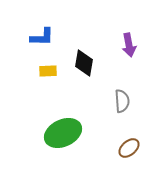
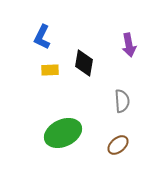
blue L-shape: rotated 115 degrees clockwise
yellow rectangle: moved 2 px right, 1 px up
brown ellipse: moved 11 px left, 3 px up
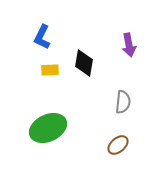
gray semicircle: moved 1 px right, 1 px down; rotated 10 degrees clockwise
green ellipse: moved 15 px left, 5 px up
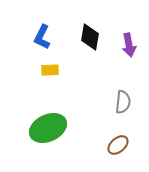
black diamond: moved 6 px right, 26 px up
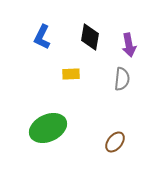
yellow rectangle: moved 21 px right, 4 px down
gray semicircle: moved 1 px left, 23 px up
brown ellipse: moved 3 px left, 3 px up; rotated 10 degrees counterclockwise
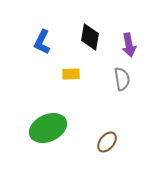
blue L-shape: moved 5 px down
gray semicircle: rotated 15 degrees counterclockwise
brown ellipse: moved 8 px left
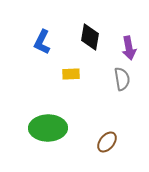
purple arrow: moved 3 px down
green ellipse: rotated 24 degrees clockwise
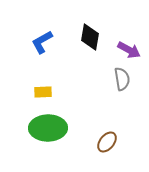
blue L-shape: rotated 35 degrees clockwise
purple arrow: moved 2 px down; rotated 50 degrees counterclockwise
yellow rectangle: moved 28 px left, 18 px down
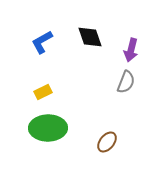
black diamond: rotated 28 degrees counterclockwise
purple arrow: moved 2 px right; rotated 75 degrees clockwise
gray semicircle: moved 4 px right, 3 px down; rotated 30 degrees clockwise
yellow rectangle: rotated 24 degrees counterclockwise
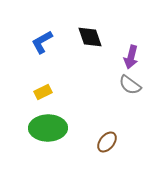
purple arrow: moved 7 px down
gray semicircle: moved 4 px right, 3 px down; rotated 105 degrees clockwise
